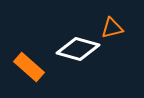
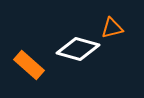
orange rectangle: moved 2 px up
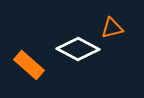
white diamond: rotated 12 degrees clockwise
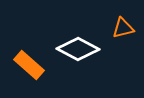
orange triangle: moved 11 px right
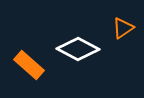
orange triangle: rotated 20 degrees counterclockwise
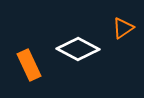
orange rectangle: rotated 24 degrees clockwise
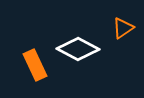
orange rectangle: moved 6 px right
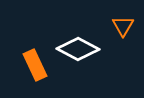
orange triangle: moved 2 px up; rotated 25 degrees counterclockwise
